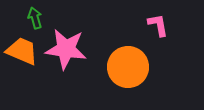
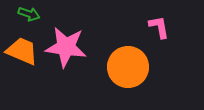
green arrow: moved 6 px left, 4 px up; rotated 125 degrees clockwise
pink L-shape: moved 1 px right, 2 px down
pink star: moved 2 px up
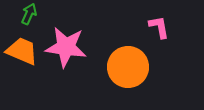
green arrow: rotated 85 degrees counterclockwise
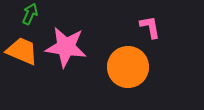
green arrow: moved 1 px right
pink L-shape: moved 9 px left
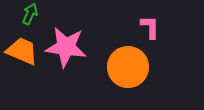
pink L-shape: rotated 10 degrees clockwise
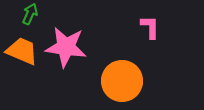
orange circle: moved 6 px left, 14 px down
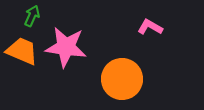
green arrow: moved 2 px right, 2 px down
pink L-shape: rotated 60 degrees counterclockwise
orange circle: moved 2 px up
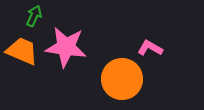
green arrow: moved 2 px right
pink L-shape: moved 21 px down
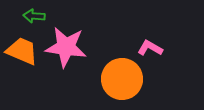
green arrow: rotated 110 degrees counterclockwise
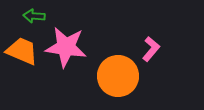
pink L-shape: moved 1 px right, 1 px down; rotated 100 degrees clockwise
orange circle: moved 4 px left, 3 px up
